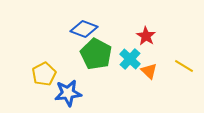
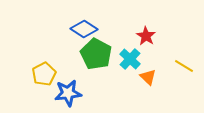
blue diamond: rotated 12 degrees clockwise
orange triangle: moved 1 px left, 6 px down
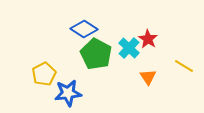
red star: moved 2 px right, 3 px down
cyan cross: moved 1 px left, 11 px up
orange triangle: rotated 12 degrees clockwise
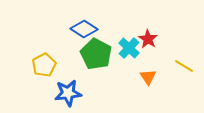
yellow pentagon: moved 9 px up
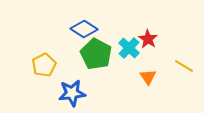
blue star: moved 4 px right
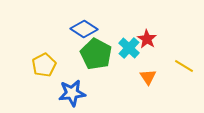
red star: moved 1 px left
